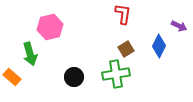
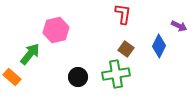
pink hexagon: moved 6 px right, 3 px down
brown square: rotated 21 degrees counterclockwise
green arrow: rotated 125 degrees counterclockwise
black circle: moved 4 px right
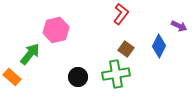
red L-shape: moved 2 px left; rotated 30 degrees clockwise
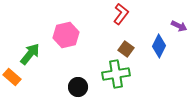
pink hexagon: moved 10 px right, 5 px down
black circle: moved 10 px down
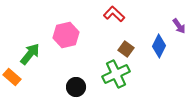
red L-shape: moved 7 px left; rotated 85 degrees counterclockwise
purple arrow: rotated 28 degrees clockwise
green cross: rotated 16 degrees counterclockwise
black circle: moved 2 px left
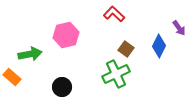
purple arrow: moved 2 px down
green arrow: rotated 40 degrees clockwise
black circle: moved 14 px left
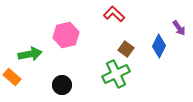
black circle: moved 2 px up
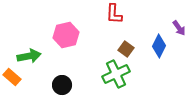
red L-shape: rotated 130 degrees counterclockwise
green arrow: moved 1 px left, 2 px down
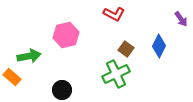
red L-shape: rotated 65 degrees counterclockwise
purple arrow: moved 2 px right, 9 px up
black circle: moved 5 px down
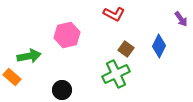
pink hexagon: moved 1 px right
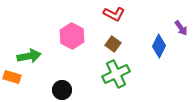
purple arrow: moved 9 px down
pink hexagon: moved 5 px right, 1 px down; rotated 20 degrees counterclockwise
brown square: moved 13 px left, 5 px up
orange rectangle: rotated 24 degrees counterclockwise
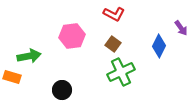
pink hexagon: rotated 25 degrees clockwise
green cross: moved 5 px right, 2 px up
